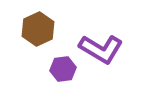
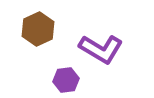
purple hexagon: moved 3 px right, 11 px down
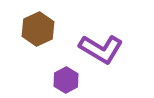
purple hexagon: rotated 20 degrees counterclockwise
